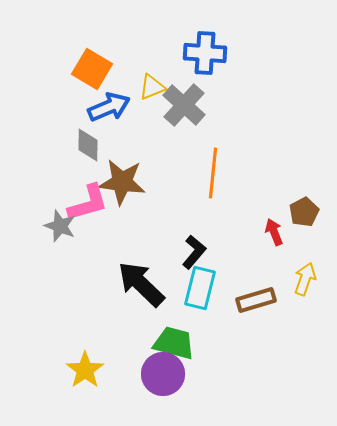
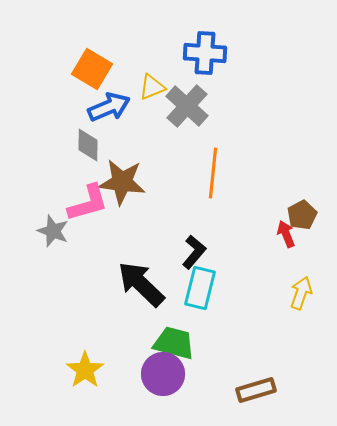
gray cross: moved 3 px right, 1 px down
brown pentagon: moved 2 px left, 3 px down
gray star: moved 7 px left, 5 px down
red arrow: moved 12 px right, 2 px down
yellow arrow: moved 4 px left, 14 px down
brown rectangle: moved 90 px down
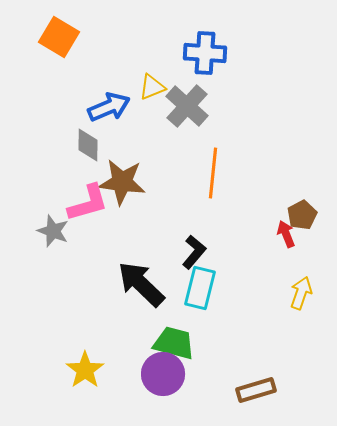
orange square: moved 33 px left, 32 px up
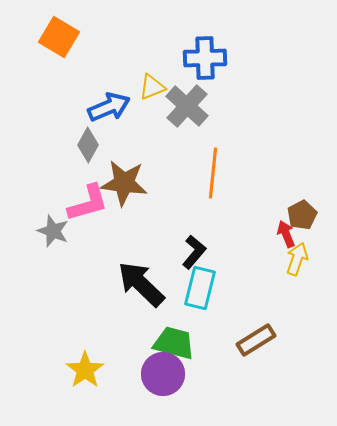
blue cross: moved 5 px down; rotated 6 degrees counterclockwise
gray diamond: rotated 28 degrees clockwise
brown star: moved 2 px right, 1 px down
yellow arrow: moved 4 px left, 34 px up
brown rectangle: moved 50 px up; rotated 15 degrees counterclockwise
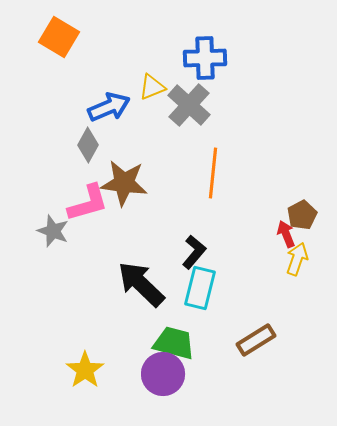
gray cross: moved 2 px right, 1 px up
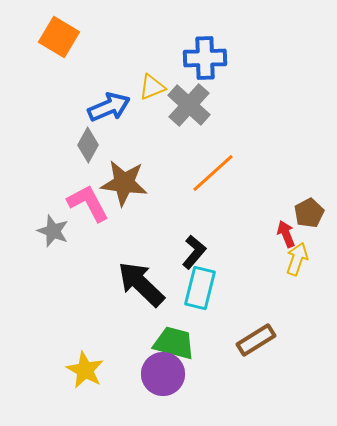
orange line: rotated 42 degrees clockwise
pink L-shape: rotated 102 degrees counterclockwise
brown pentagon: moved 7 px right, 2 px up
yellow star: rotated 9 degrees counterclockwise
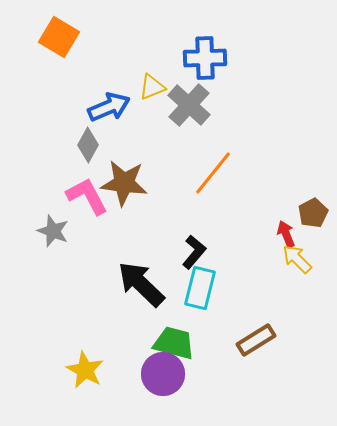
orange line: rotated 9 degrees counterclockwise
pink L-shape: moved 1 px left, 7 px up
brown pentagon: moved 4 px right
yellow arrow: rotated 64 degrees counterclockwise
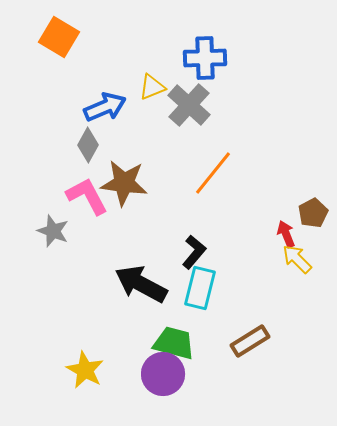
blue arrow: moved 4 px left
black arrow: rotated 16 degrees counterclockwise
brown rectangle: moved 6 px left, 1 px down
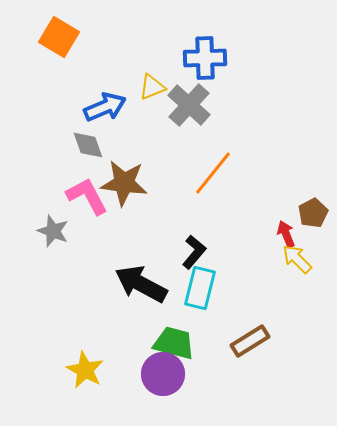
gray diamond: rotated 48 degrees counterclockwise
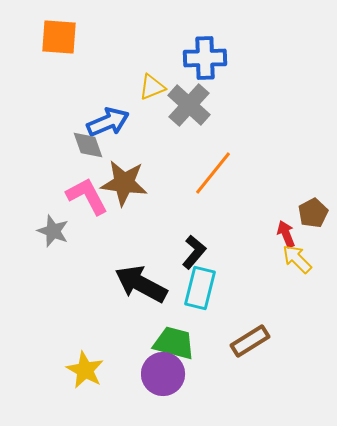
orange square: rotated 27 degrees counterclockwise
blue arrow: moved 3 px right, 15 px down
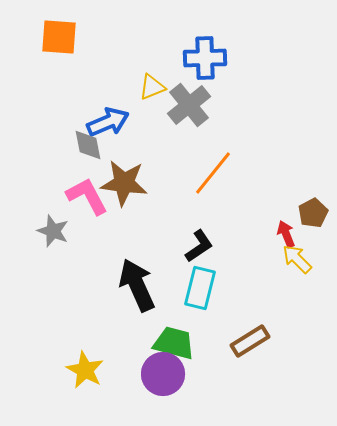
gray cross: rotated 9 degrees clockwise
gray diamond: rotated 8 degrees clockwise
black L-shape: moved 5 px right, 6 px up; rotated 16 degrees clockwise
black arrow: moved 4 px left, 1 px down; rotated 38 degrees clockwise
